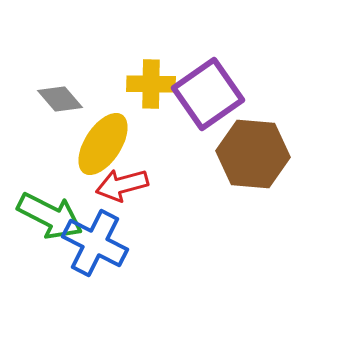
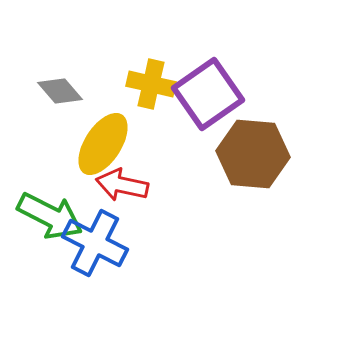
yellow cross: rotated 12 degrees clockwise
gray diamond: moved 8 px up
red arrow: rotated 27 degrees clockwise
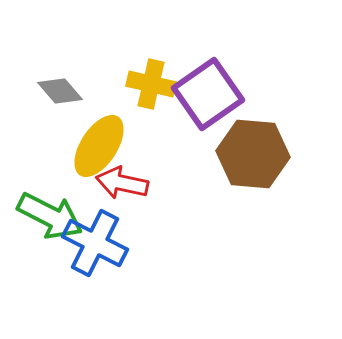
yellow ellipse: moved 4 px left, 2 px down
red arrow: moved 2 px up
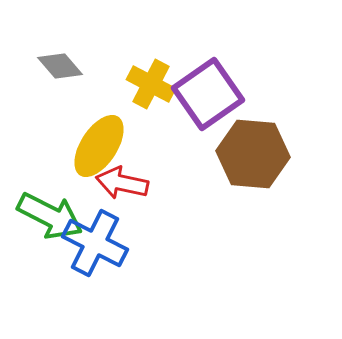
yellow cross: rotated 15 degrees clockwise
gray diamond: moved 25 px up
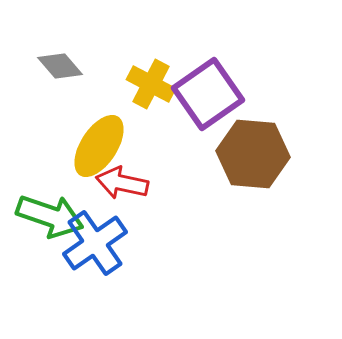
green arrow: rotated 8 degrees counterclockwise
blue cross: rotated 28 degrees clockwise
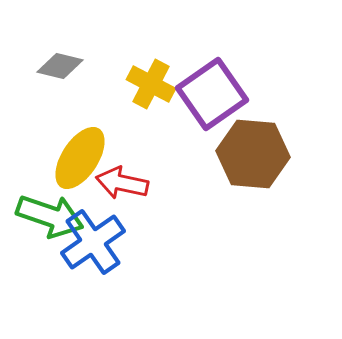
gray diamond: rotated 36 degrees counterclockwise
purple square: moved 4 px right
yellow ellipse: moved 19 px left, 12 px down
blue cross: moved 2 px left, 1 px up
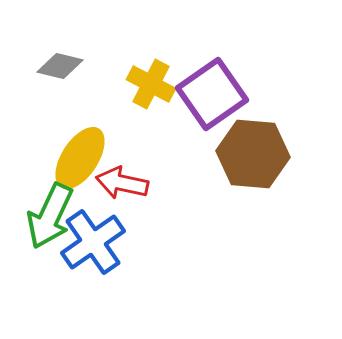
green arrow: rotated 96 degrees clockwise
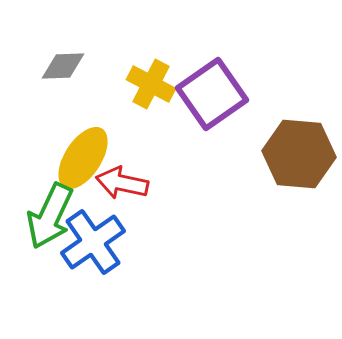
gray diamond: moved 3 px right; rotated 15 degrees counterclockwise
brown hexagon: moved 46 px right
yellow ellipse: moved 3 px right
